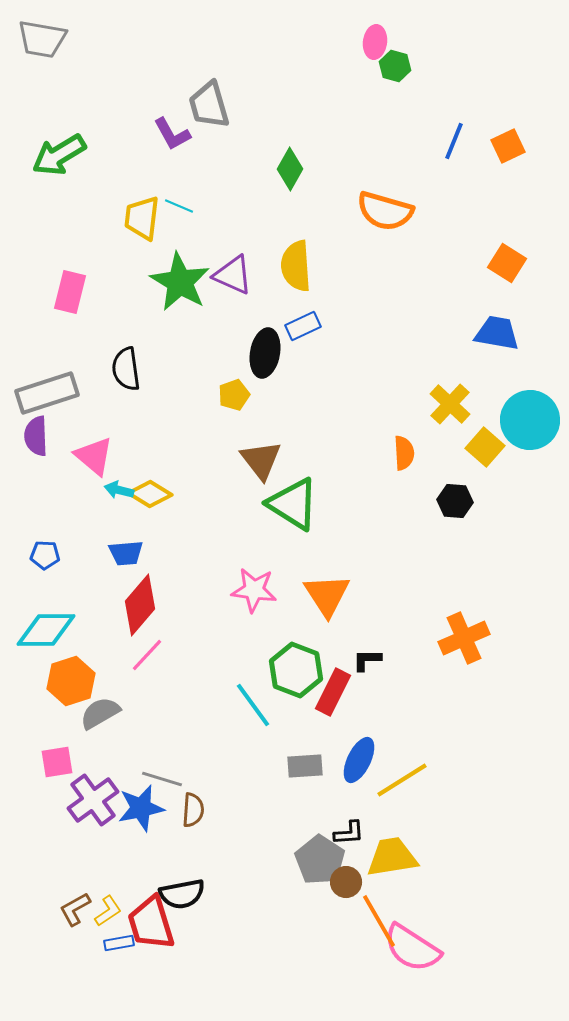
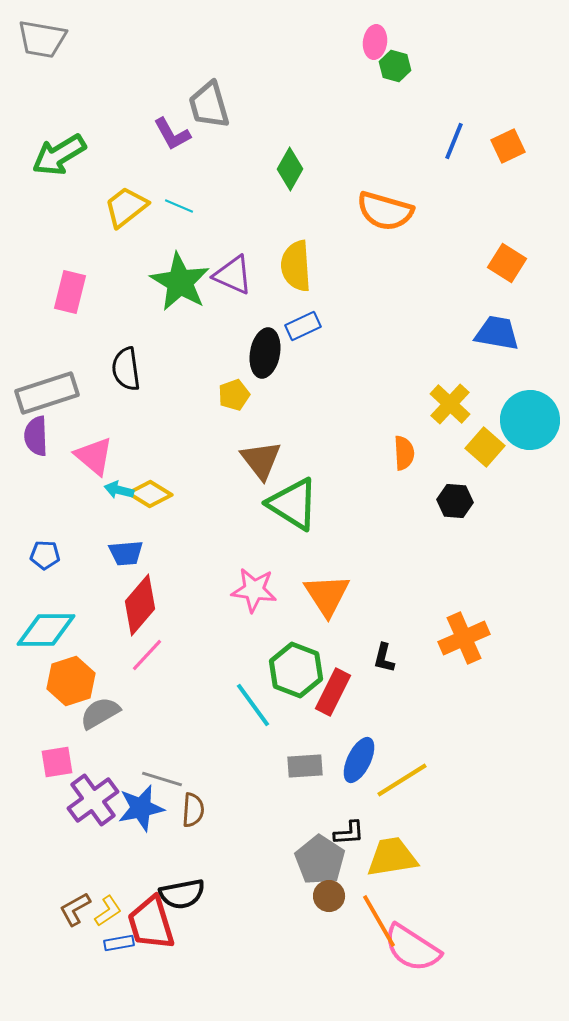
yellow trapezoid at (142, 218): moved 16 px left, 11 px up; rotated 45 degrees clockwise
black L-shape at (367, 660): moved 17 px right, 2 px up; rotated 76 degrees counterclockwise
brown circle at (346, 882): moved 17 px left, 14 px down
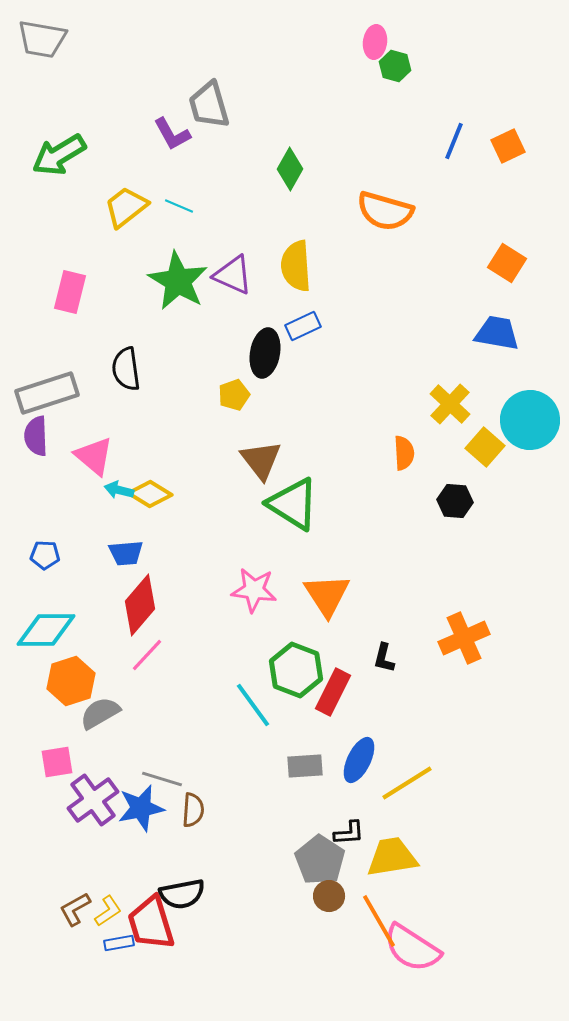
green star at (180, 282): moved 2 px left, 1 px up
yellow line at (402, 780): moved 5 px right, 3 px down
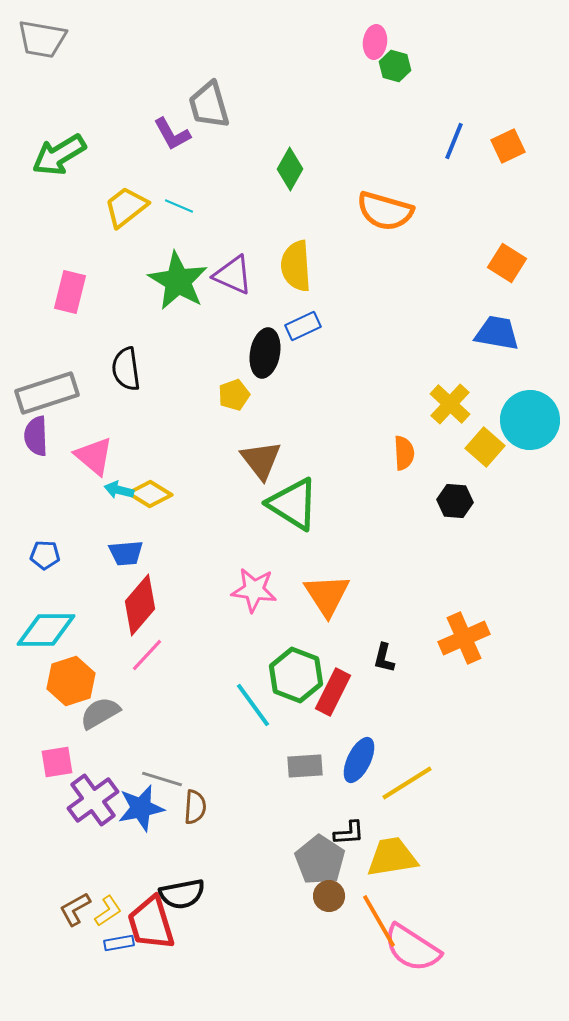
green hexagon at (296, 670): moved 5 px down
brown semicircle at (193, 810): moved 2 px right, 3 px up
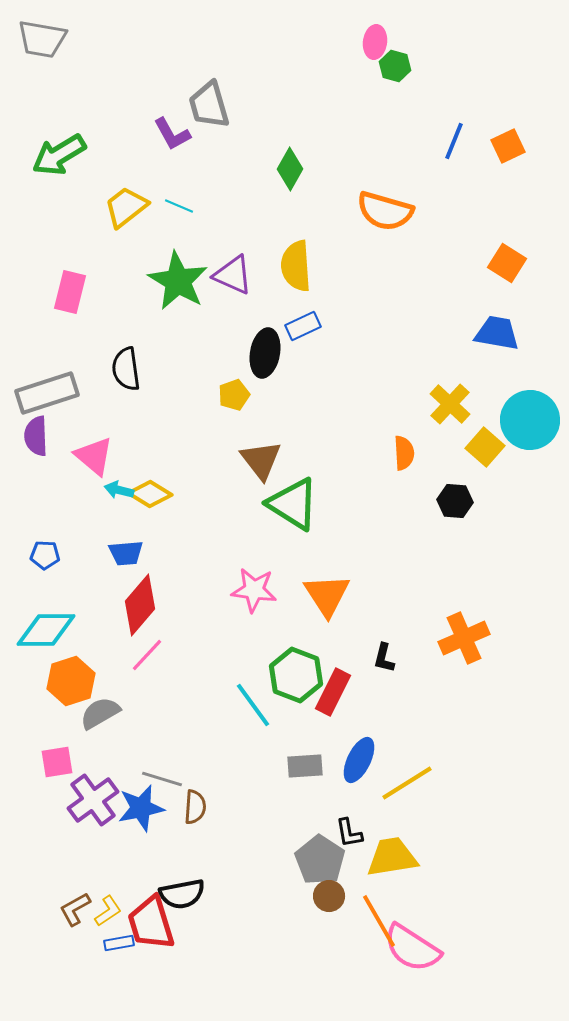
black L-shape at (349, 833): rotated 84 degrees clockwise
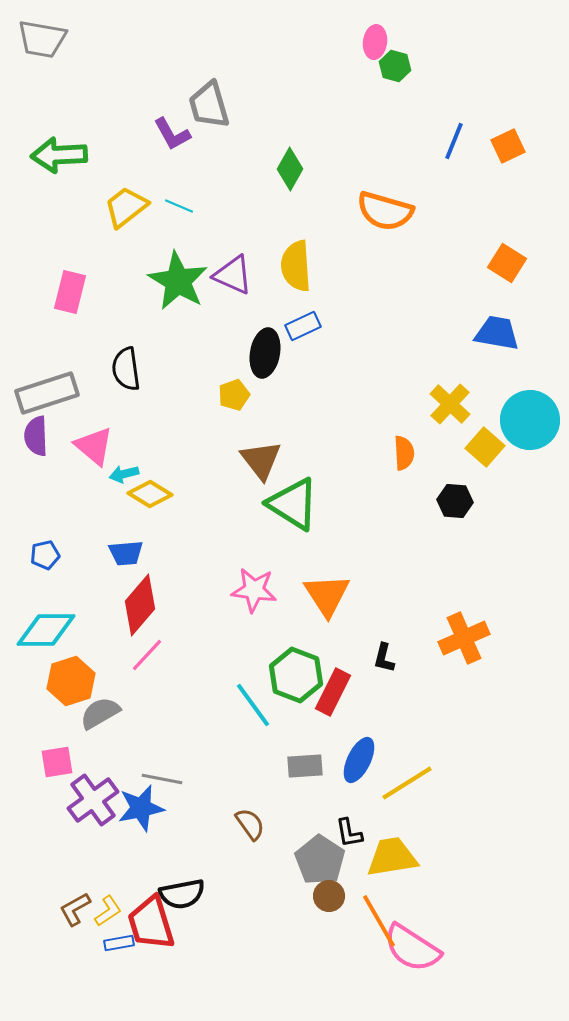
green arrow at (59, 155): rotated 28 degrees clockwise
pink triangle at (94, 456): moved 10 px up
cyan arrow at (119, 490): moved 5 px right, 16 px up; rotated 28 degrees counterclockwise
blue pentagon at (45, 555): rotated 16 degrees counterclockwise
gray line at (162, 779): rotated 6 degrees counterclockwise
brown semicircle at (195, 807): moved 55 px right, 17 px down; rotated 40 degrees counterclockwise
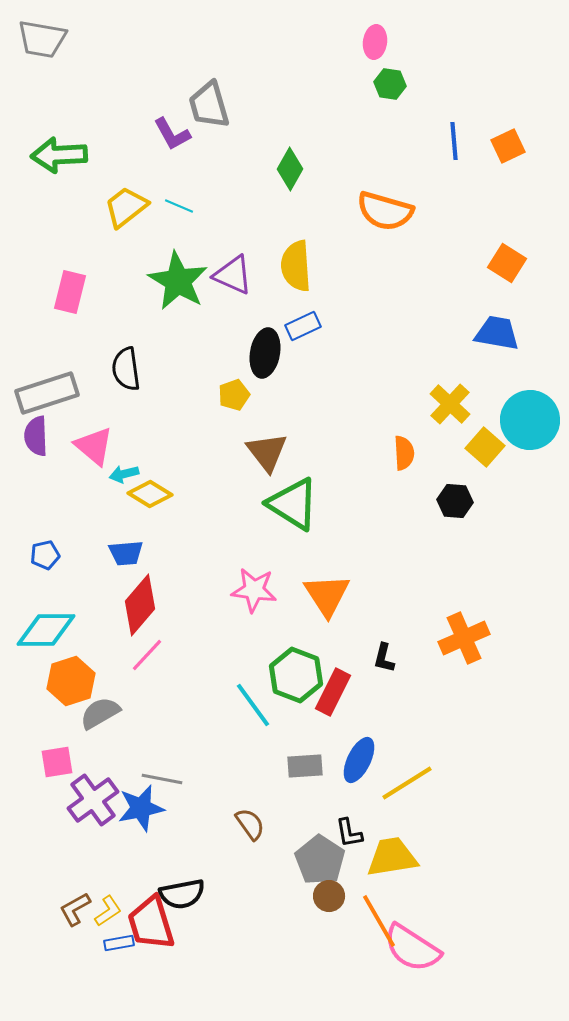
green hexagon at (395, 66): moved 5 px left, 18 px down; rotated 8 degrees counterclockwise
blue line at (454, 141): rotated 27 degrees counterclockwise
brown triangle at (261, 460): moved 6 px right, 8 px up
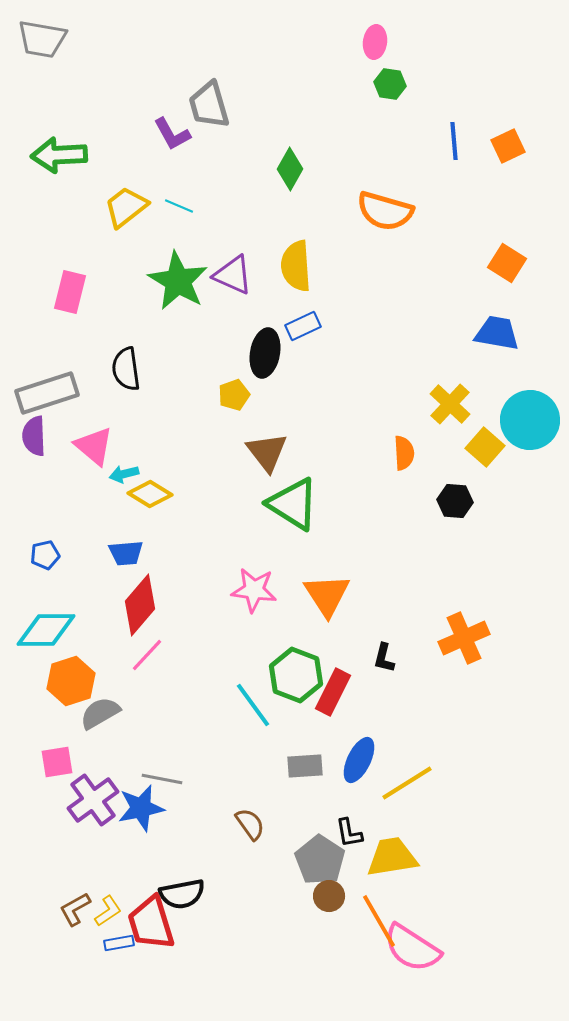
purple semicircle at (36, 436): moved 2 px left
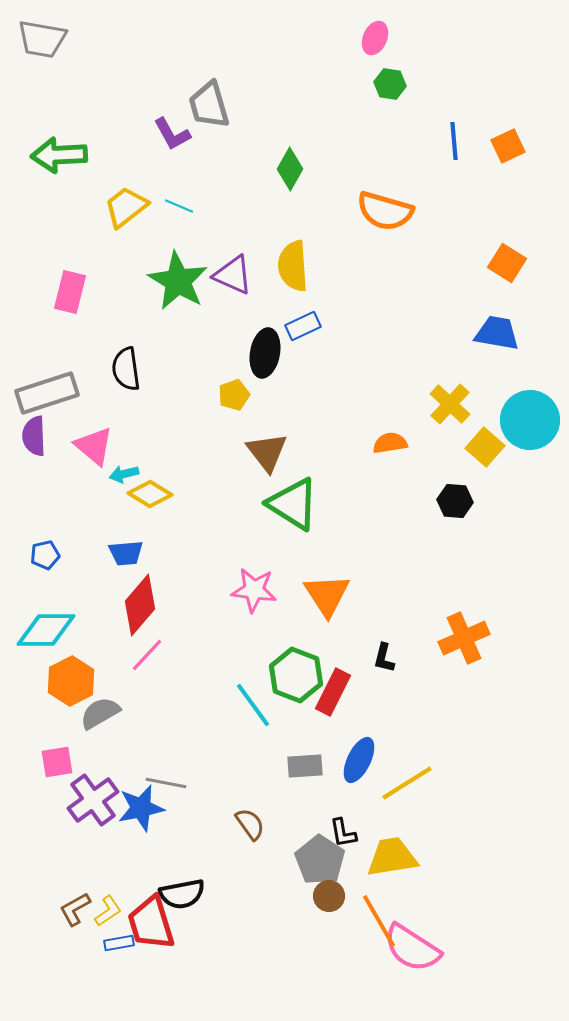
pink ellipse at (375, 42): moved 4 px up; rotated 16 degrees clockwise
yellow semicircle at (296, 266): moved 3 px left
orange semicircle at (404, 453): moved 14 px left, 10 px up; rotated 96 degrees counterclockwise
orange hexagon at (71, 681): rotated 9 degrees counterclockwise
gray line at (162, 779): moved 4 px right, 4 px down
black L-shape at (349, 833): moved 6 px left
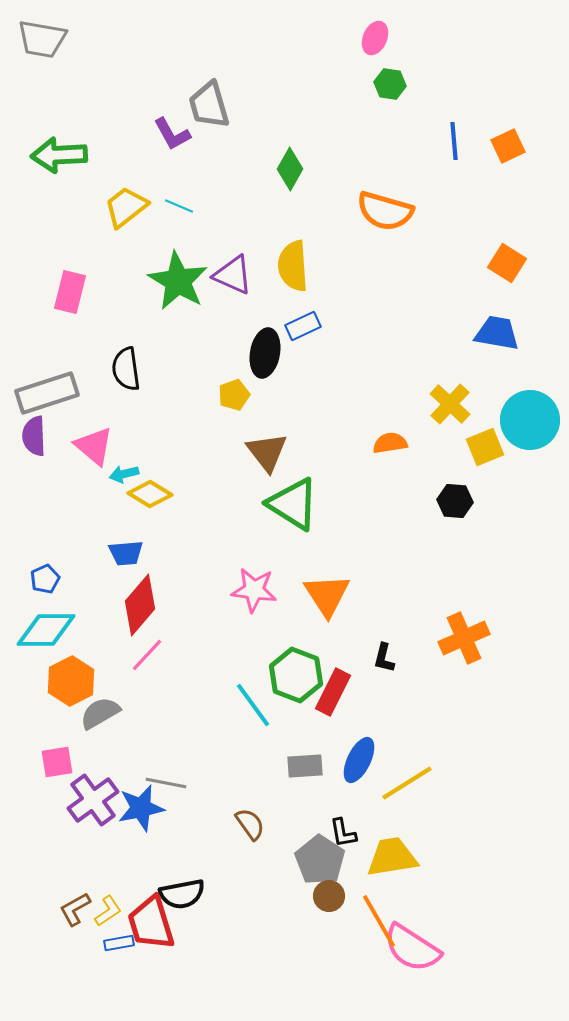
yellow square at (485, 447): rotated 27 degrees clockwise
blue pentagon at (45, 555): moved 24 px down; rotated 12 degrees counterclockwise
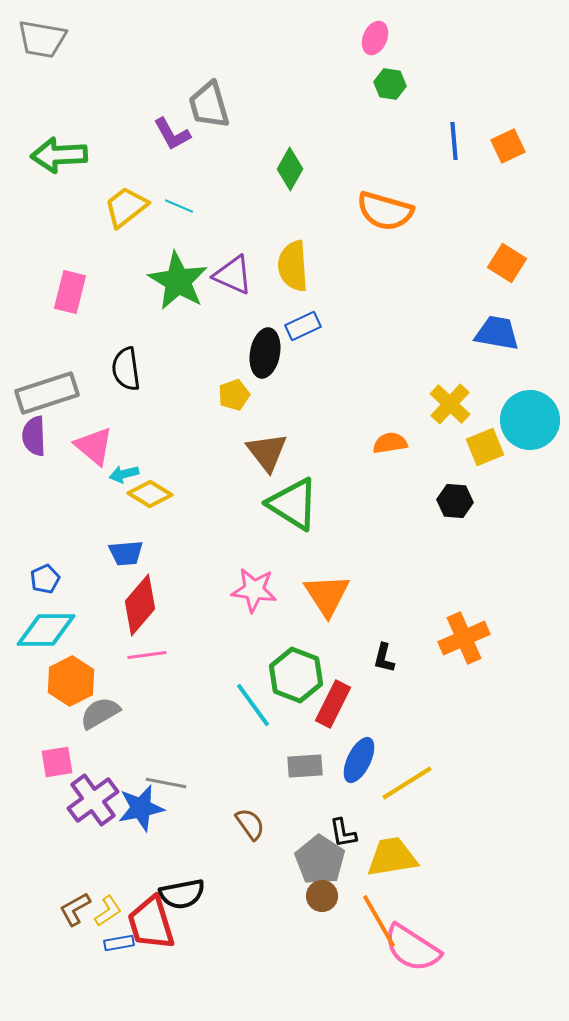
pink line at (147, 655): rotated 39 degrees clockwise
red rectangle at (333, 692): moved 12 px down
brown circle at (329, 896): moved 7 px left
